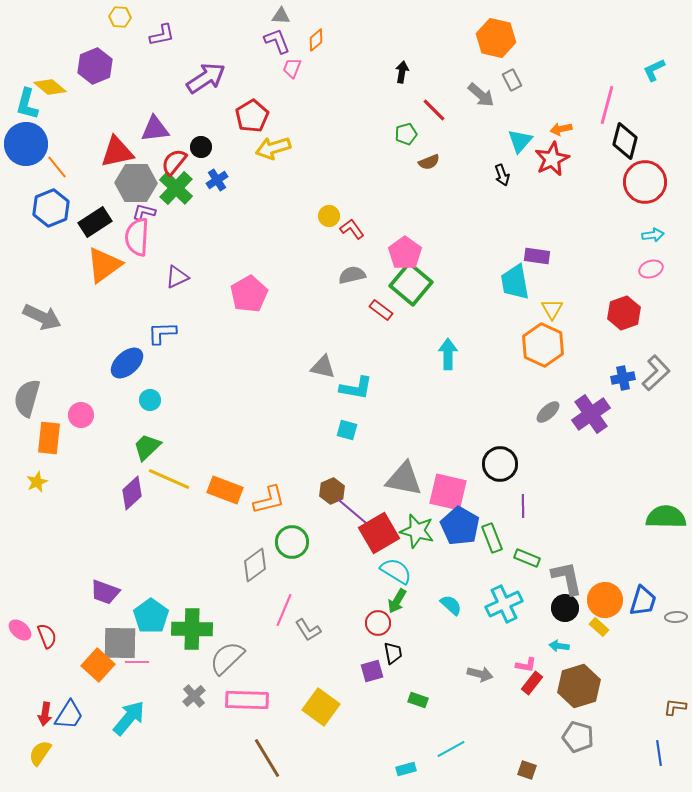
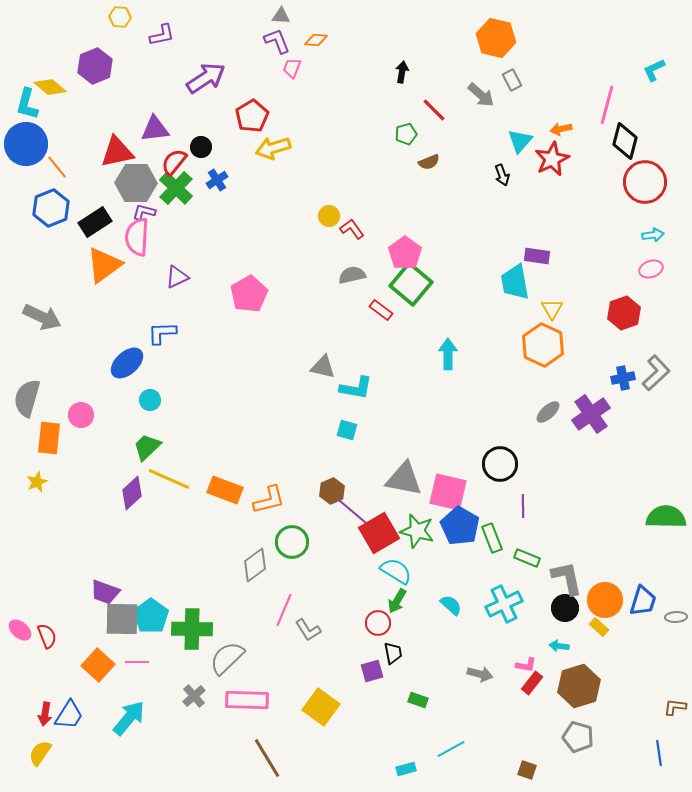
orange diamond at (316, 40): rotated 45 degrees clockwise
gray square at (120, 643): moved 2 px right, 24 px up
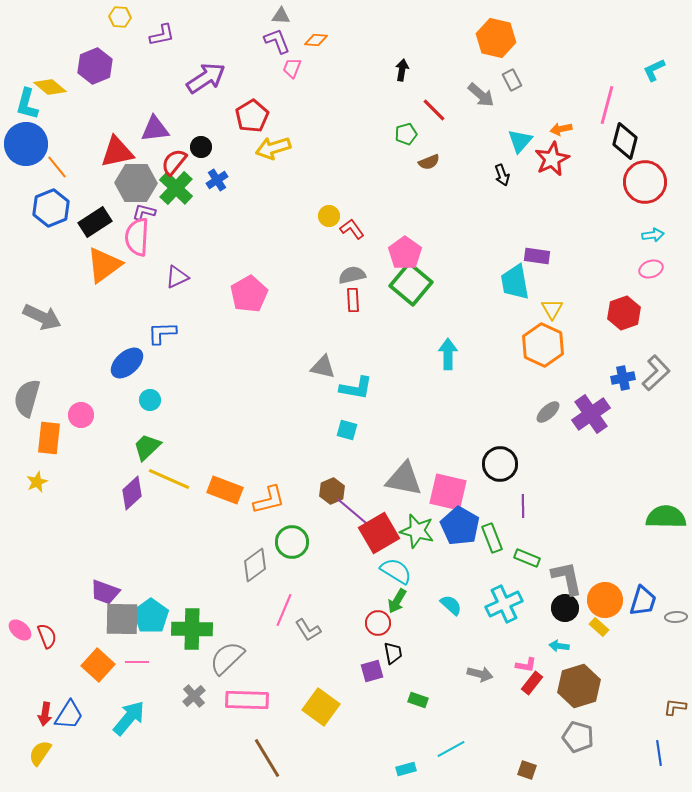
black arrow at (402, 72): moved 2 px up
red rectangle at (381, 310): moved 28 px left, 10 px up; rotated 50 degrees clockwise
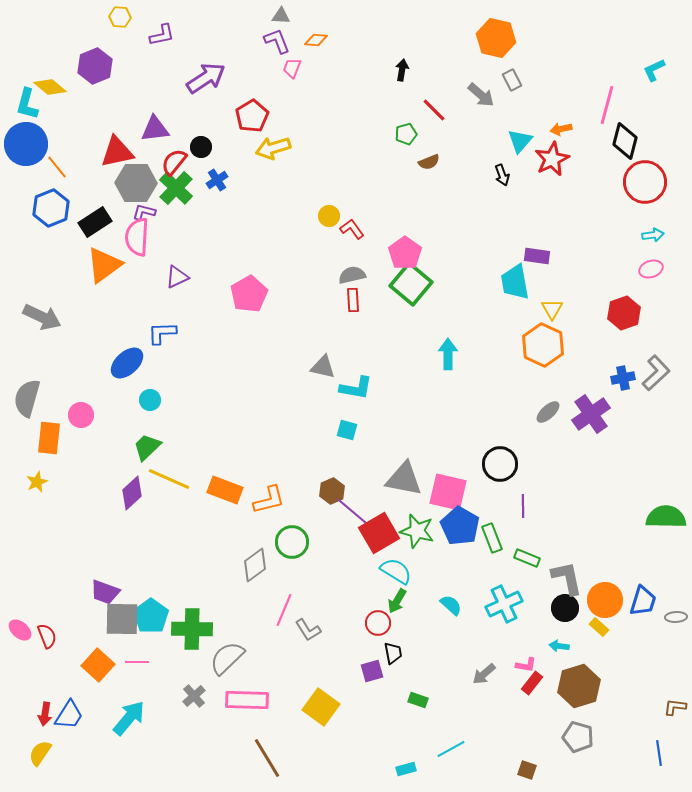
gray arrow at (480, 674): moved 4 px right; rotated 125 degrees clockwise
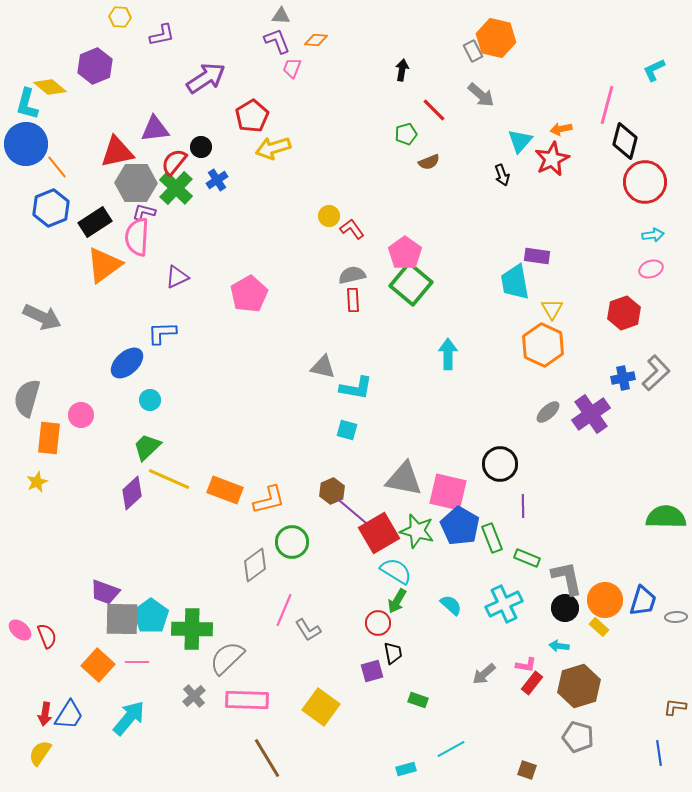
gray rectangle at (512, 80): moved 39 px left, 29 px up
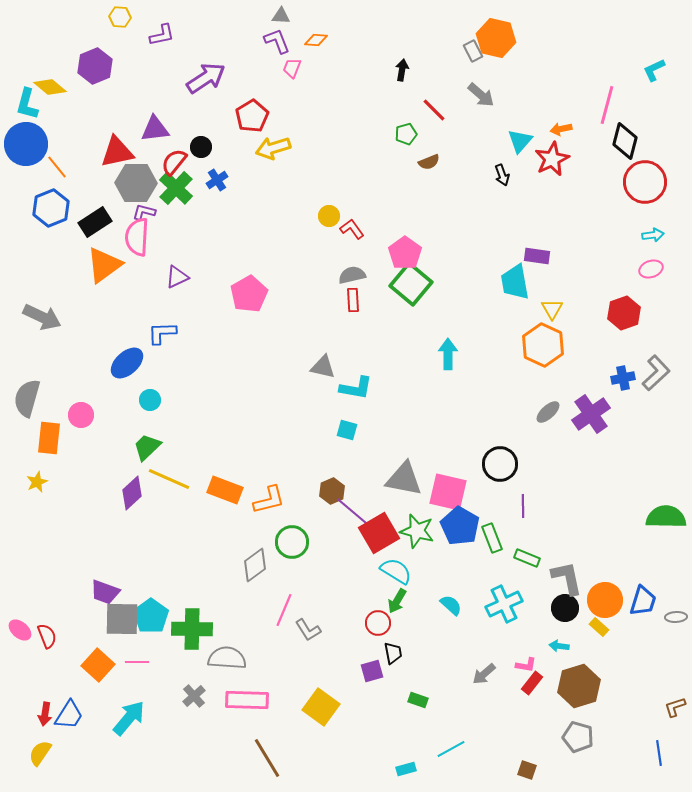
gray semicircle at (227, 658): rotated 48 degrees clockwise
brown L-shape at (675, 707): rotated 25 degrees counterclockwise
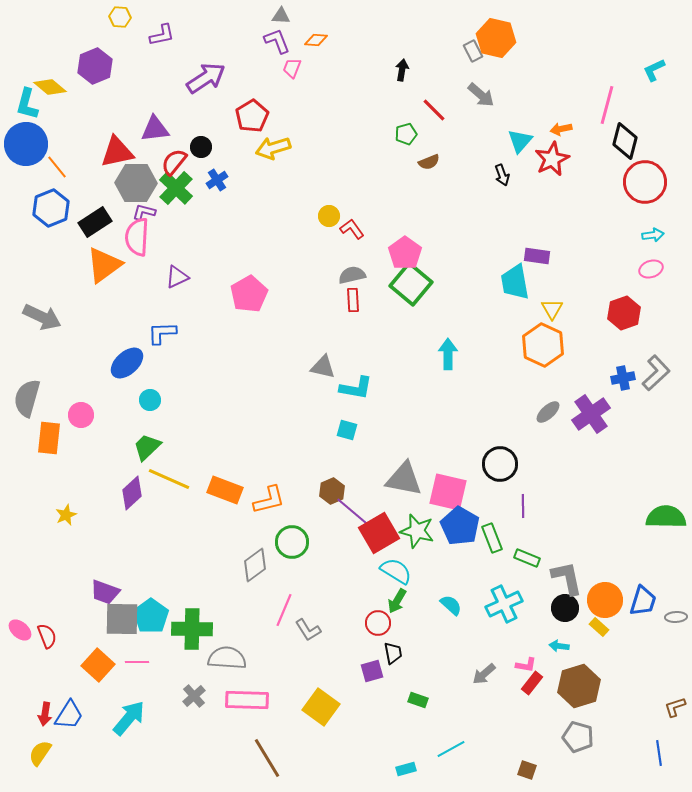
yellow star at (37, 482): moved 29 px right, 33 px down
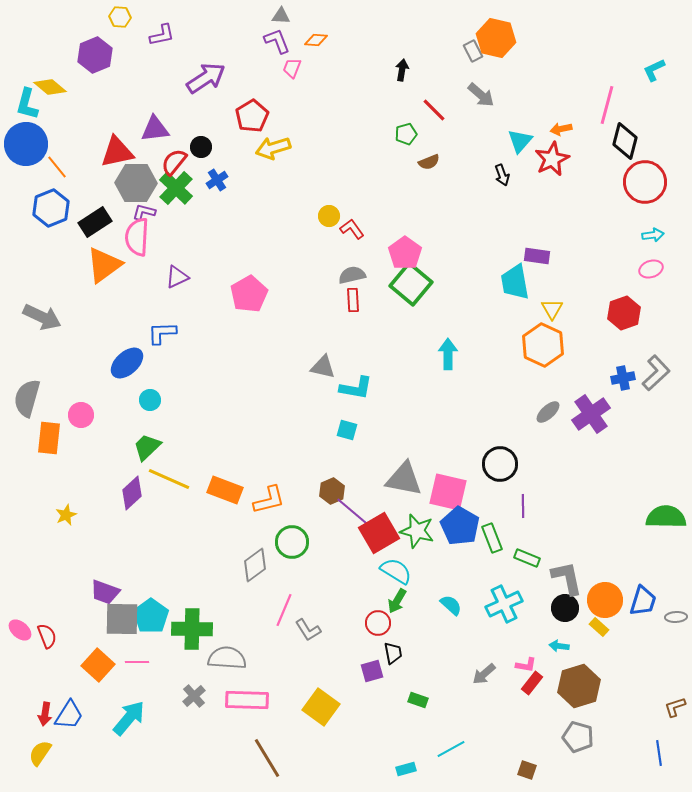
purple hexagon at (95, 66): moved 11 px up
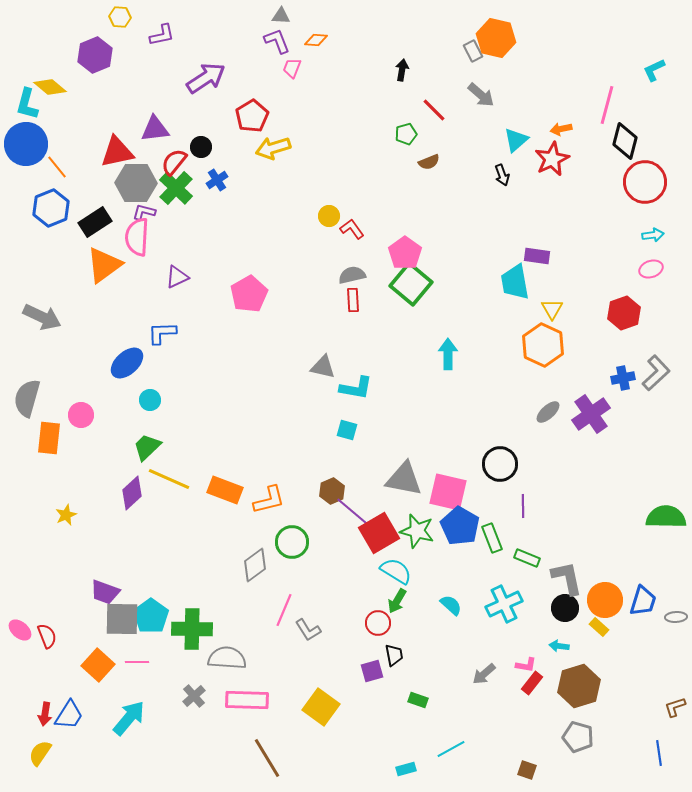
cyan triangle at (520, 141): moved 4 px left, 1 px up; rotated 8 degrees clockwise
black trapezoid at (393, 653): moved 1 px right, 2 px down
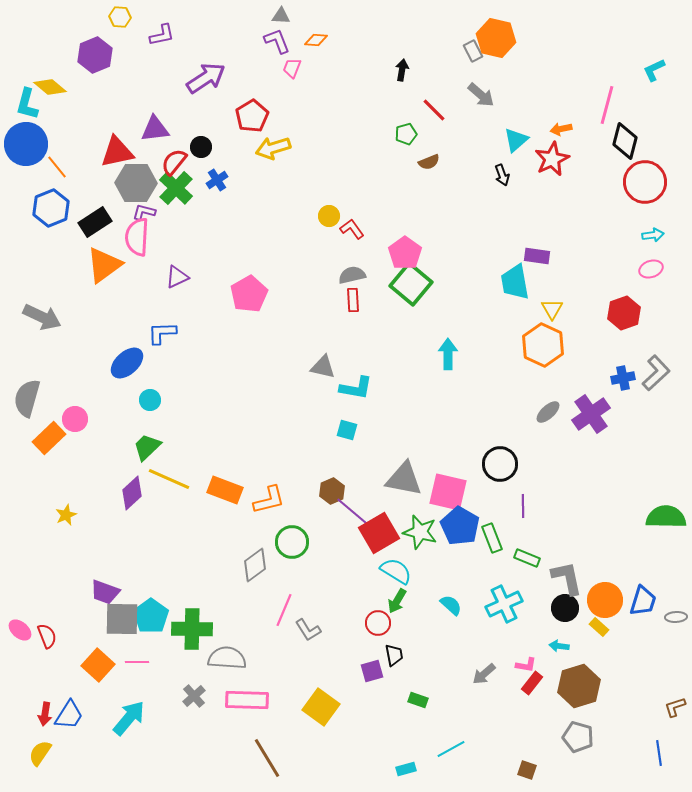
pink circle at (81, 415): moved 6 px left, 4 px down
orange rectangle at (49, 438): rotated 40 degrees clockwise
green star at (417, 531): moved 3 px right, 1 px down
